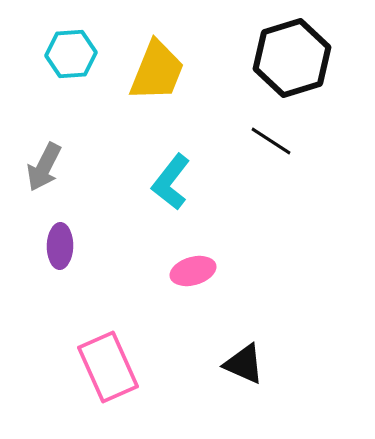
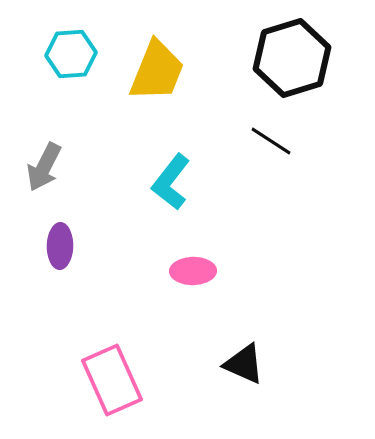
pink ellipse: rotated 15 degrees clockwise
pink rectangle: moved 4 px right, 13 px down
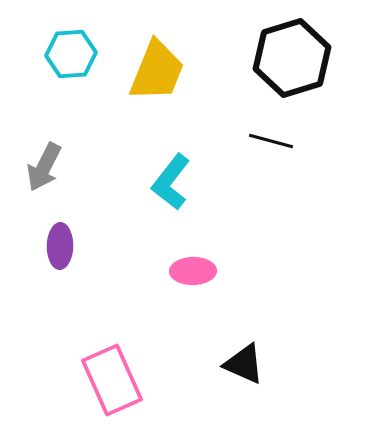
black line: rotated 18 degrees counterclockwise
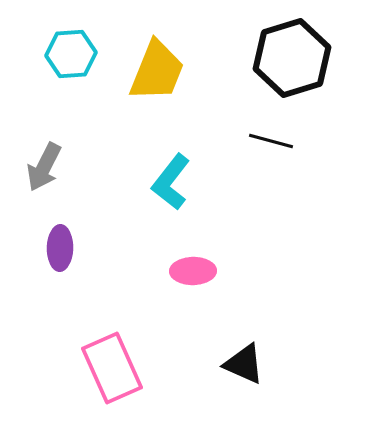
purple ellipse: moved 2 px down
pink rectangle: moved 12 px up
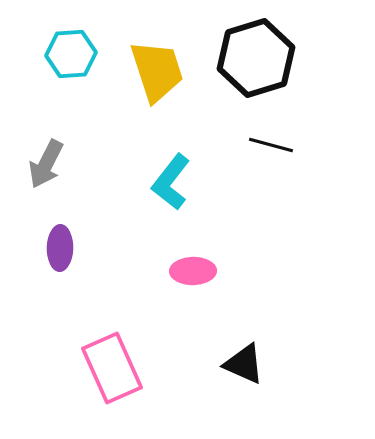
black hexagon: moved 36 px left
yellow trapezoid: rotated 40 degrees counterclockwise
black line: moved 4 px down
gray arrow: moved 2 px right, 3 px up
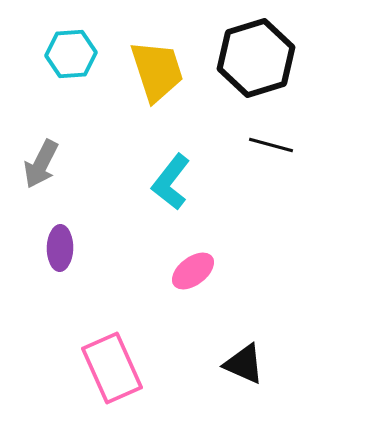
gray arrow: moved 5 px left
pink ellipse: rotated 36 degrees counterclockwise
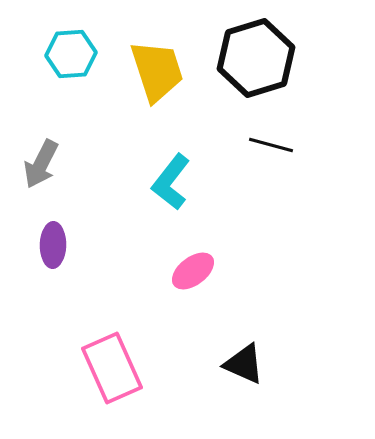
purple ellipse: moved 7 px left, 3 px up
